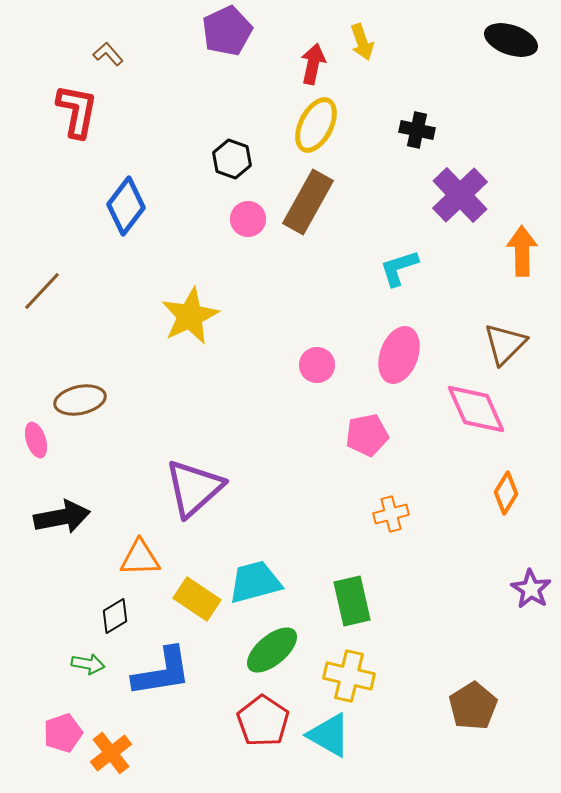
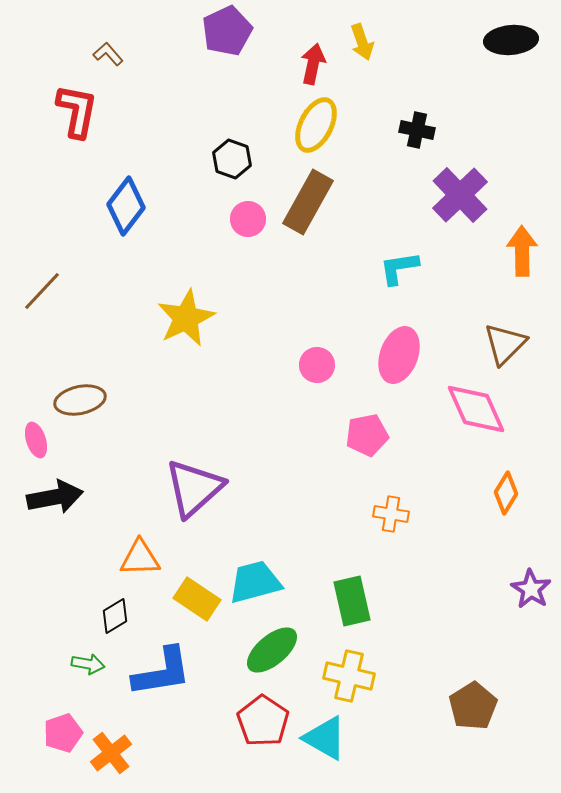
black ellipse at (511, 40): rotated 24 degrees counterclockwise
cyan L-shape at (399, 268): rotated 9 degrees clockwise
yellow star at (190, 316): moved 4 px left, 2 px down
orange cross at (391, 514): rotated 24 degrees clockwise
black arrow at (62, 517): moved 7 px left, 20 px up
cyan triangle at (329, 735): moved 4 px left, 3 px down
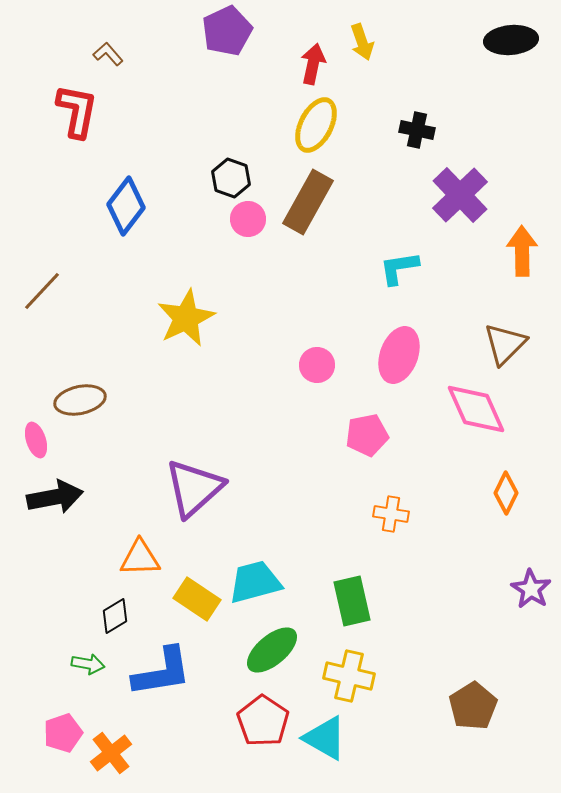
black hexagon at (232, 159): moved 1 px left, 19 px down
orange diamond at (506, 493): rotated 6 degrees counterclockwise
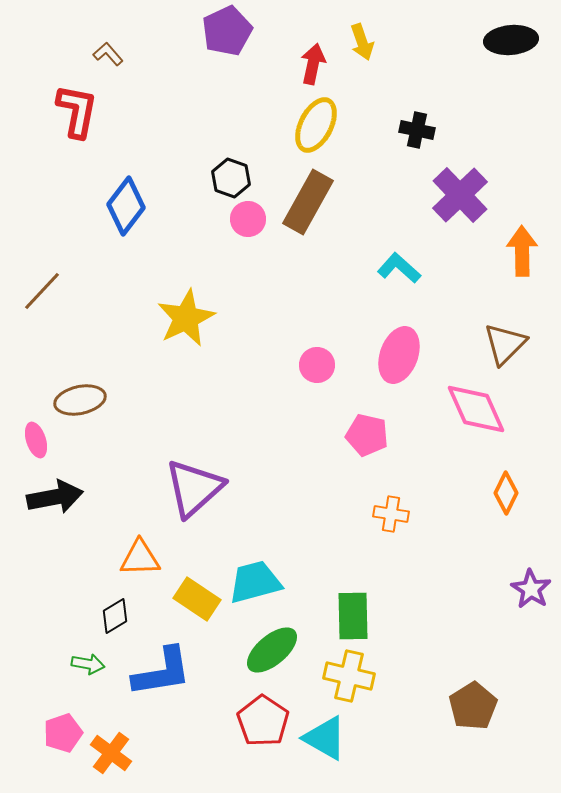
cyan L-shape at (399, 268): rotated 51 degrees clockwise
pink pentagon at (367, 435): rotated 24 degrees clockwise
green rectangle at (352, 601): moved 1 px right, 15 px down; rotated 12 degrees clockwise
orange cross at (111, 753): rotated 15 degrees counterclockwise
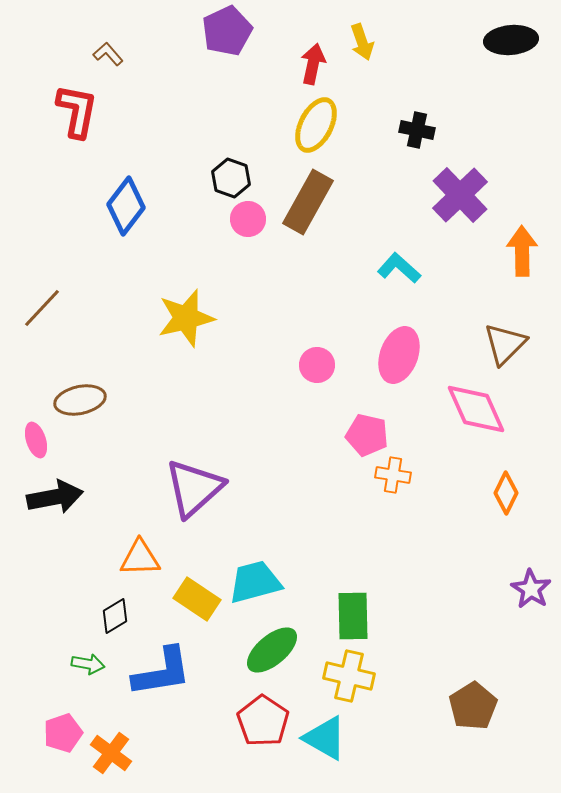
brown line at (42, 291): moved 17 px down
yellow star at (186, 318): rotated 12 degrees clockwise
orange cross at (391, 514): moved 2 px right, 39 px up
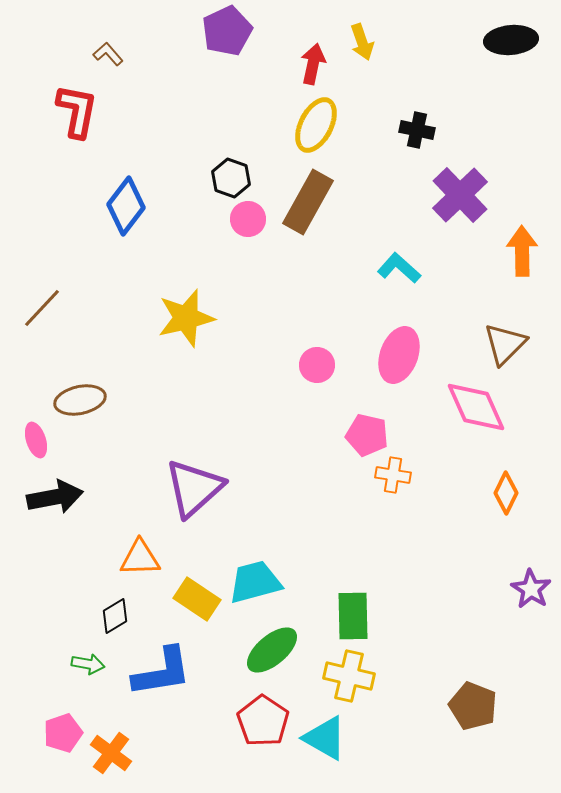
pink diamond at (476, 409): moved 2 px up
brown pentagon at (473, 706): rotated 18 degrees counterclockwise
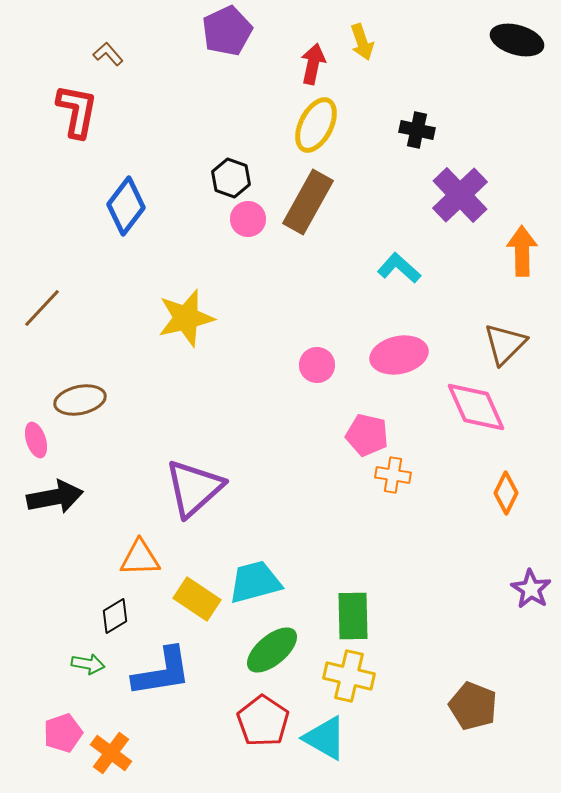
black ellipse at (511, 40): moved 6 px right; rotated 21 degrees clockwise
pink ellipse at (399, 355): rotated 58 degrees clockwise
